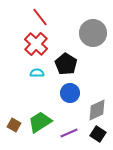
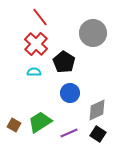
black pentagon: moved 2 px left, 2 px up
cyan semicircle: moved 3 px left, 1 px up
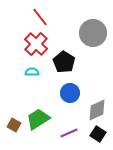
cyan semicircle: moved 2 px left
green trapezoid: moved 2 px left, 3 px up
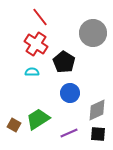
red cross: rotated 10 degrees counterclockwise
black square: rotated 28 degrees counterclockwise
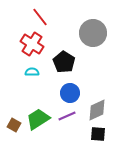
red cross: moved 4 px left
purple line: moved 2 px left, 17 px up
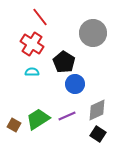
blue circle: moved 5 px right, 9 px up
black square: rotated 28 degrees clockwise
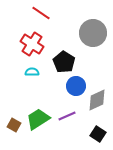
red line: moved 1 px right, 4 px up; rotated 18 degrees counterclockwise
blue circle: moved 1 px right, 2 px down
gray diamond: moved 10 px up
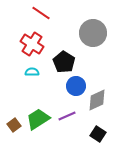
brown square: rotated 24 degrees clockwise
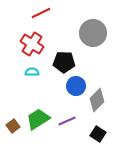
red line: rotated 60 degrees counterclockwise
black pentagon: rotated 30 degrees counterclockwise
gray diamond: rotated 20 degrees counterclockwise
purple line: moved 5 px down
brown square: moved 1 px left, 1 px down
